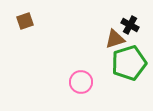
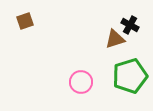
green pentagon: moved 1 px right, 13 px down
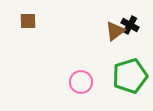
brown square: moved 3 px right; rotated 18 degrees clockwise
brown triangle: moved 8 px up; rotated 20 degrees counterclockwise
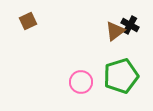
brown square: rotated 24 degrees counterclockwise
green pentagon: moved 9 px left
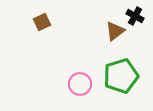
brown square: moved 14 px right, 1 px down
black cross: moved 5 px right, 9 px up
pink circle: moved 1 px left, 2 px down
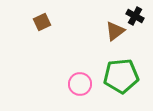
green pentagon: rotated 12 degrees clockwise
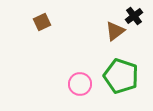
black cross: moved 1 px left; rotated 24 degrees clockwise
green pentagon: rotated 24 degrees clockwise
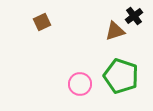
brown triangle: rotated 20 degrees clockwise
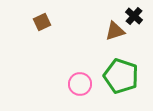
black cross: rotated 12 degrees counterclockwise
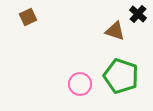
black cross: moved 4 px right, 2 px up
brown square: moved 14 px left, 5 px up
brown triangle: rotated 35 degrees clockwise
